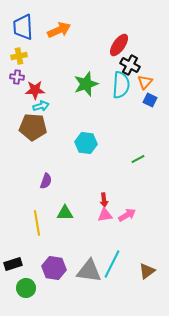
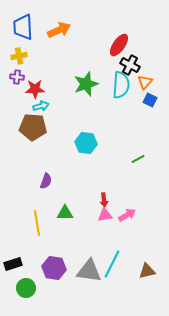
red star: moved 1 px up
brown triangle: rotated 24 degrees clockwise
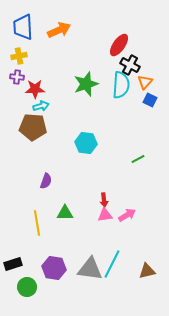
gray triangle: moved 1 px right, 2 px up
green circle: moved 1 px right, 1 px up
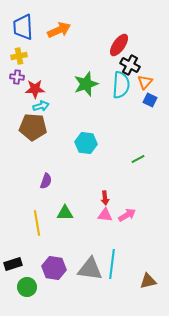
red arrow: moved 1 px right, 2 px up
pink triangle: rotated 14 degrees clockwise
cyan line: rotated 20 degrees counterclockwise
brown triangle: moved 1 px right, 10 px down
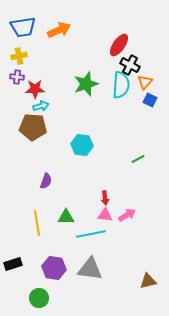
blue trapezoid: rotated 96 degrees counterclockwise
cyan hexagon: moved 4 px left, 2 px down
green triangle: moved 1 px right, 4 px down
cyan line: moved 21 px left, 30 px up; rotated 72 degrees clockwise
green circle: moved 12 px right, 11 px down
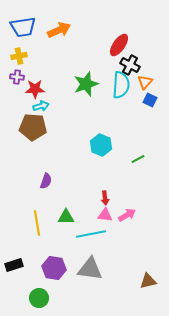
cyan hexagon: moved 19 px right; rotated 15 degrees clockwise
black rectangle: moved 1 px right, 1 px down
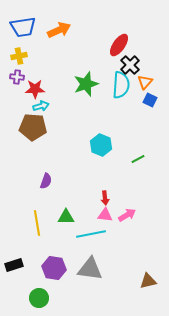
black cross: rotated 18 degrees clockwise
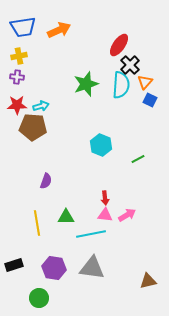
red star: moved 18 px left, 16 px down
gray triangle: moved 2 px right, 1 px up
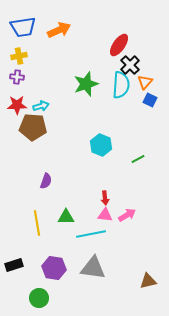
gray triangle: moved 1 px right
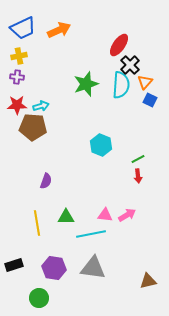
blue trapezoid: moved 1 px down; rotated 16 degrees counterclockwise
red arrow: moved 33 px right, 22 px up
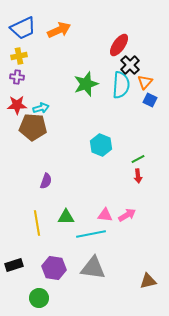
cyan arrow: moved 2 px down
